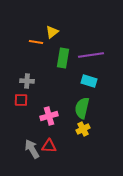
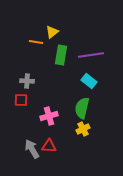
green rectangle: moved 2 px left, 3 px up
cyan rectangle: rotated 21 degrees clockwise
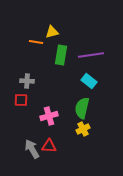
yellow triangle: rotated 24 degrees clockwise
